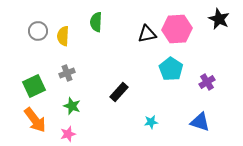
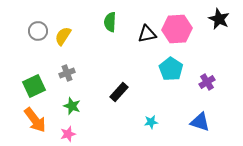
green semicircle: moved 14 px right
yellow semicircle: rotated 30 degrees clockwise
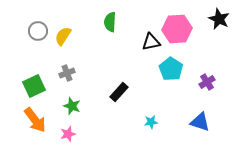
black triangle: moved 4 px right, 8 px down
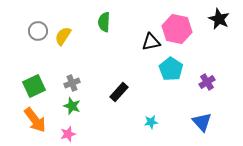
green semicircle: moved 6 px left
pink hexagon: rotated 16 degrees clockwise
gray cross: moved 5 px right, 10 px down
blue triangle: moved 2 px right; rotated 30 degrees clockwise
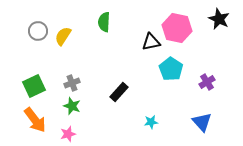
pink hexagon: moved 1 px up
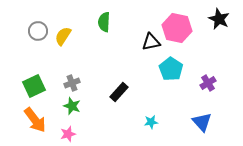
purple cross: moved 1 px right, 1 px down
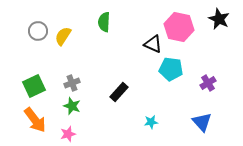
pink hexagon: moved 2 px right, 1 px up
black triangle: moved 2 px right, 2 px down; rotated 36 degrees clockwise
cyan pentagon: rotated 25 degrees counterclockwise
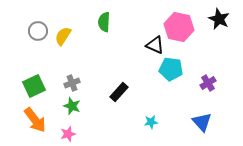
black triangle: moved 2 px right, 1 px down
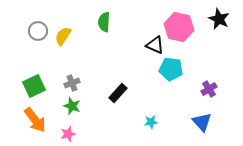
purple cross: moved 1 px right, 6 px down
black rectangle: moved 1 px left, 1 px down
